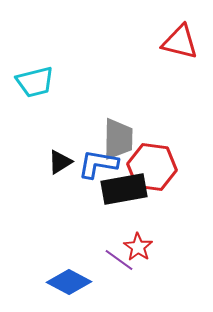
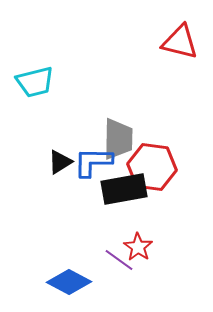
blue L-shape: moved 5 px left, 2 px up; rotated 9 degrees counterclockwise
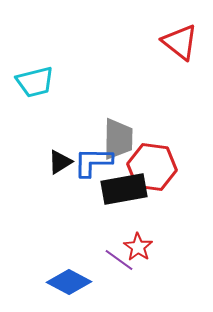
red triangle: rotated 24 degrees clockwise
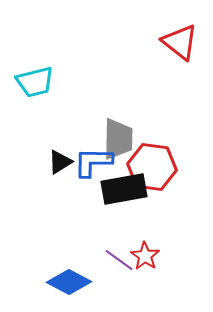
red star: moved 7 px right, 9 px down
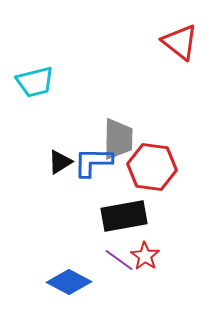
black rectangle: moved 27 px down
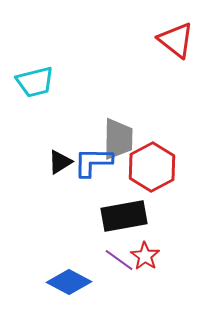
red triangle: moved 4 px left, 2 px up
red hexagon: rotated 24 degrees clockwise
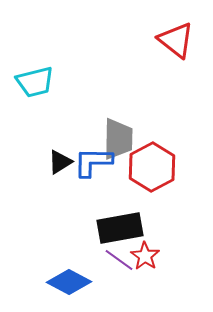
black rectangle: moved 4 px left, 12 px down
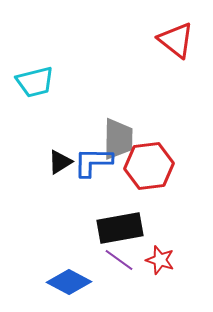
red hexagon: moved 3 px left, 1 px up; rotated 21 degrees clockwise
red star: moved 15 px right, 4 px down; rotated 16 degrees counterclockwise
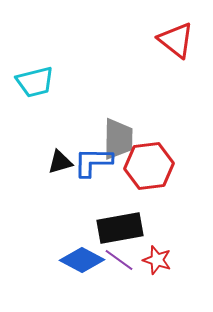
black triangle: rotated 16 degrees clockwise
red star: moved 3 px left
blue diamond: moved 13 px right, 22 px up
